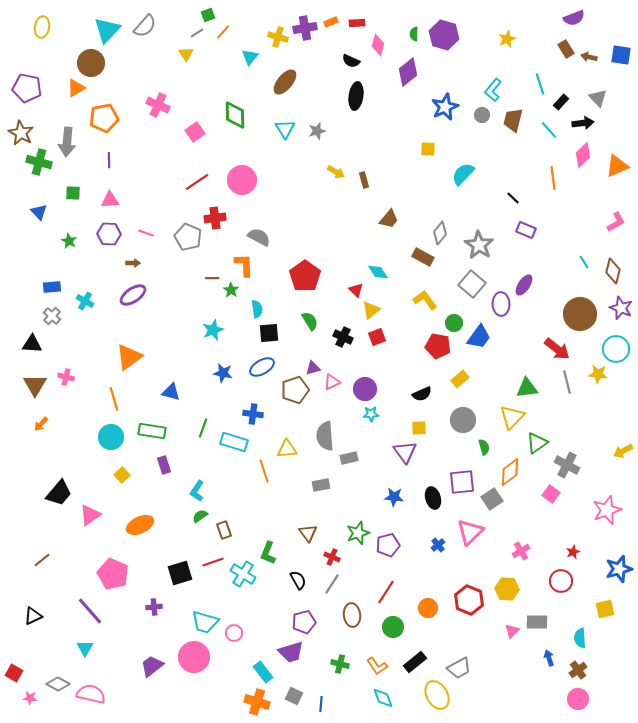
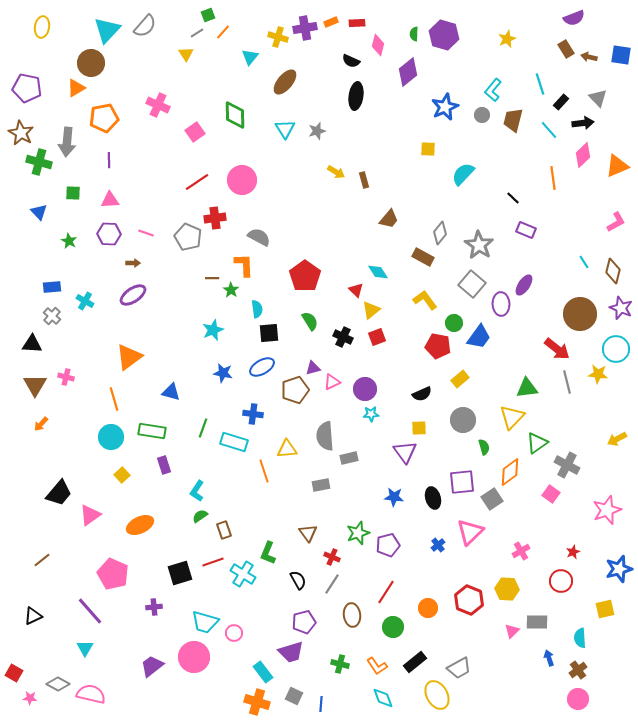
yellow arrow at (623, 451): moved 6 px left, 12 px up
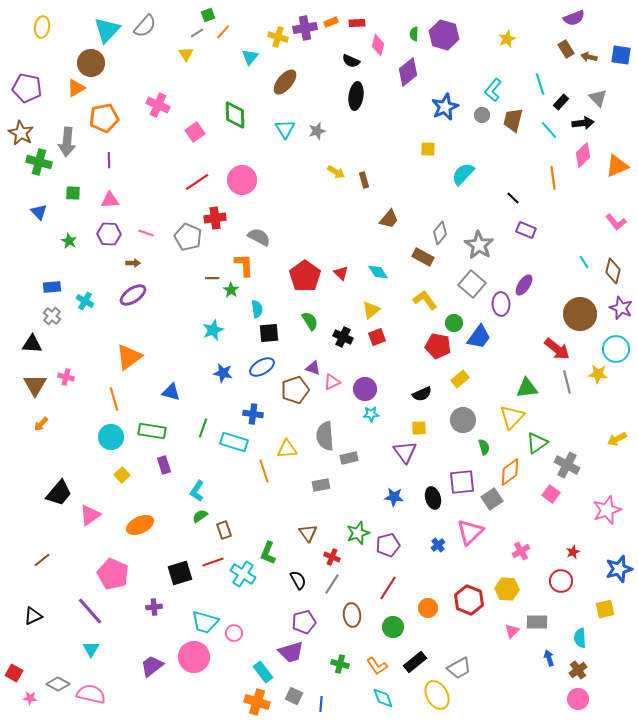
pink L-shape at (616, 222): rotated 80 degrees clockwise
red triangle at (356, 290): moved 15 px left, 17 px up
purple triangle at (313, 368): rotated 35 degrees clockwise
red line at (386, 592): moved 2 px right, 4 px up
cyan triangle at (85, 648): moved 6 px right, 1 px down
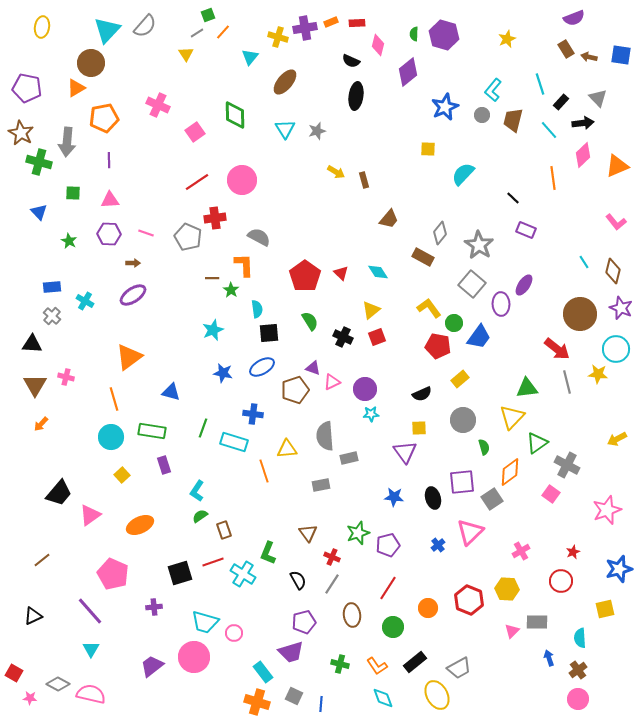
yellow L-shape at (425, 300): moved 4 px right, 8 px down
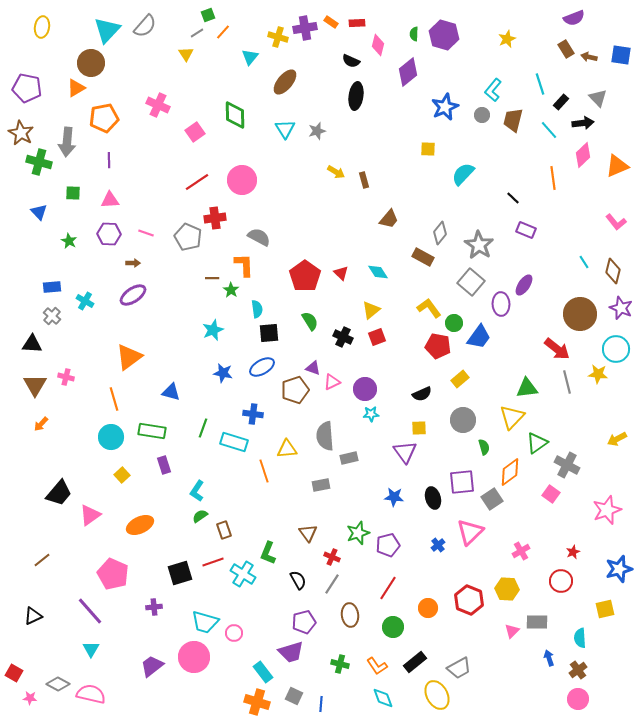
orange rectangle at (331, 22): rotated 56 degrees clockwise
gray square at (472, 284): moved 1 px left, 2 px up
brown ellipse at (352, 615): moved 2 px left
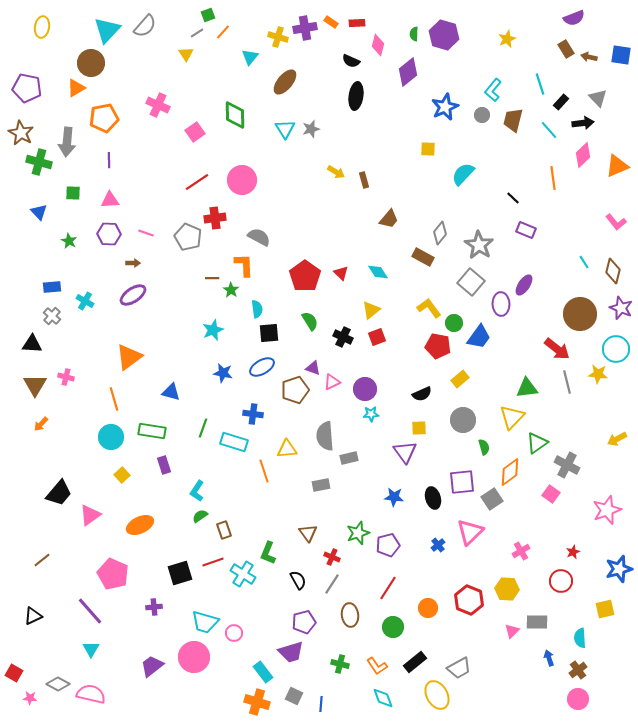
gray star at (317, 131): moved 6 px left, 2 px up
